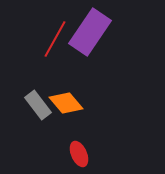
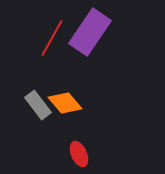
red line: moved 3 px left, 1 px up
orange diamond: moved 1 px left
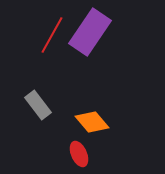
red line: moved 3 px up
orange diamond: moved 27 px right, 19 px down
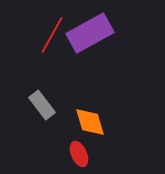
purple rectangle: moved 1 px down; rotated 27 degrees clockwise
gray rectangle: moved 4 px right
orange diamond: moved 2 px left; rotated 24 degrees clockwise
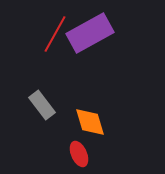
red line: moved 3 px right, 1 px up
